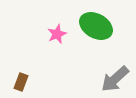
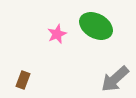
brown rectangle: moved 2 px right, 2 px up
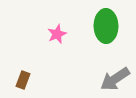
green ellipse: moved 10 px right; rotated 60 degrees clockwise
gray arrow: rotated 8 degrees clockwise
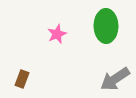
brown rectangle: moved 1 px left, 1 px up
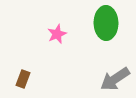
green ellipse: moved 3 px up
brown rectangle: moved 1 px right
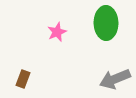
pink star: moved 2 px up
gray arrow: rotated 12 degrees clockwise
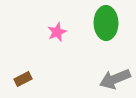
brown rectangle: rotated 42 degrees clockwise
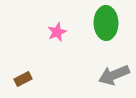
gray arrow: moved 1 px left, 4 px up
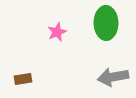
gray arrow: moved 1 px left, 2 px down; rotated 12 degrees clockwise
brown rectangle: rotated 18 degrees clockwise
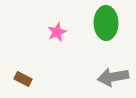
brown rectangle: rotated 36 degrees clockwise
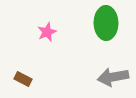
pink star: moved 10 px left
